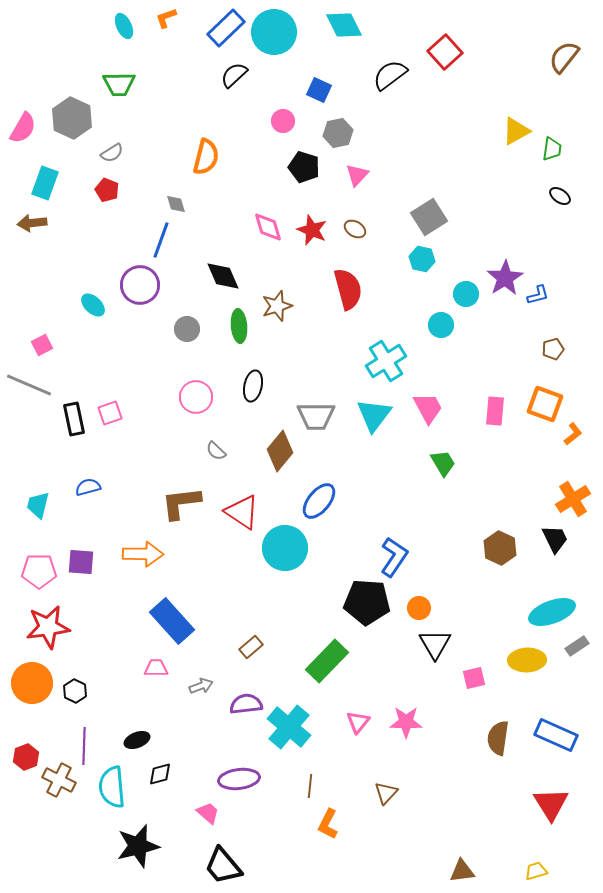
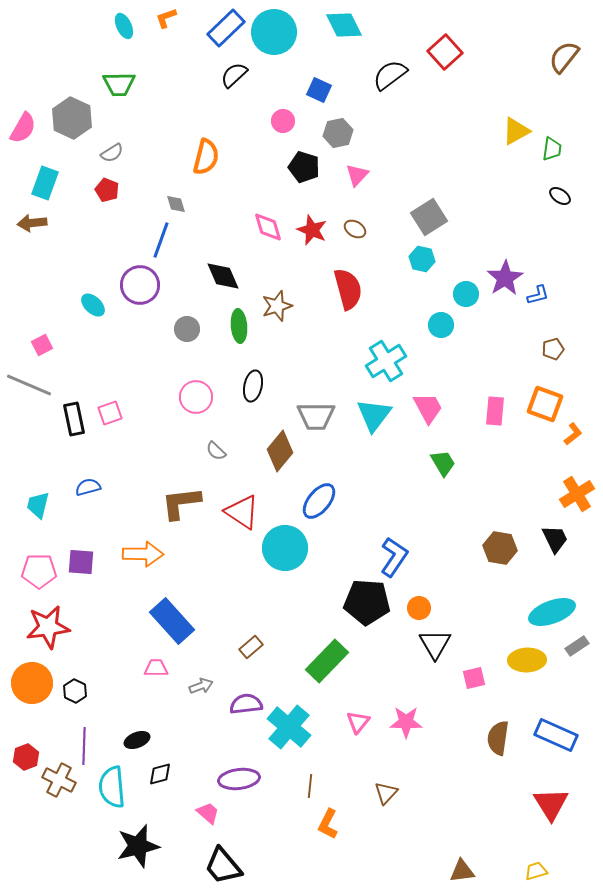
orange cross at (573, 499): moved 4 px right, 5 px up
brown hexagon at (500, 548): rotated 16 degrees counterclockwise
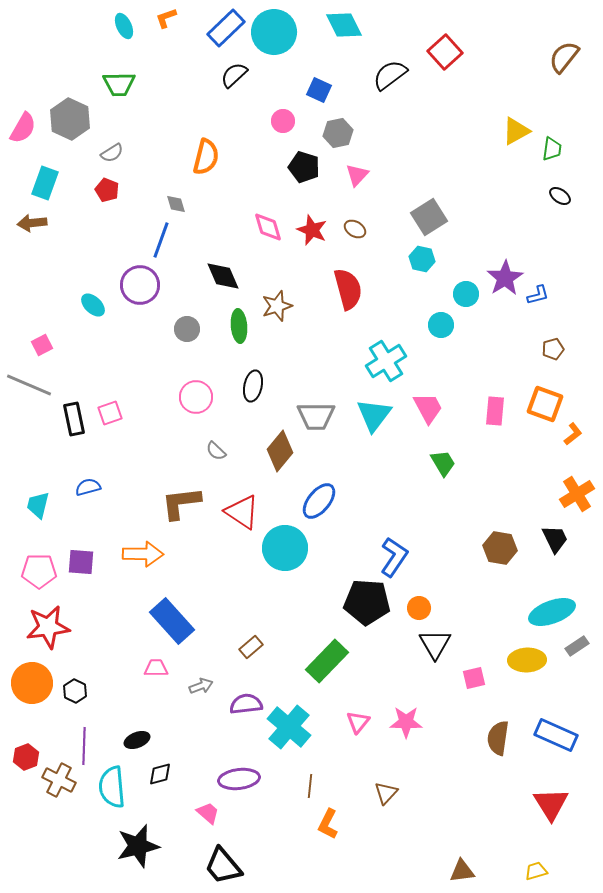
gray hexagon at (72, 118): moved 2 px left, 1 px down
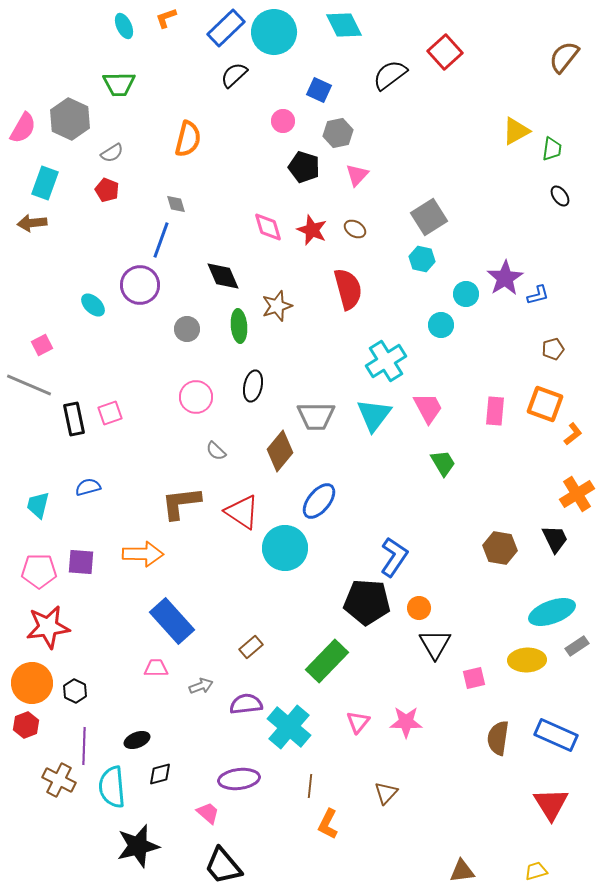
orange semicircle at (206, 157): moved 18 px left, 18 px up
black ellipse at (560, 196): rotated 20 degrees clockwise
red hexagon at (26, 757): moved 32 px up
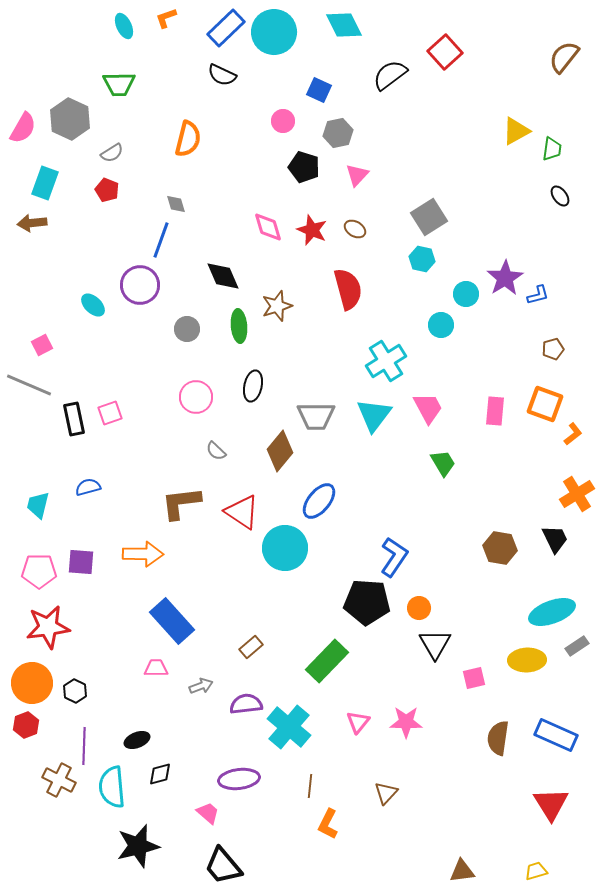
black semicircle at (234, 75): moved 12 px left; rotated 112 degrees counterclockwise
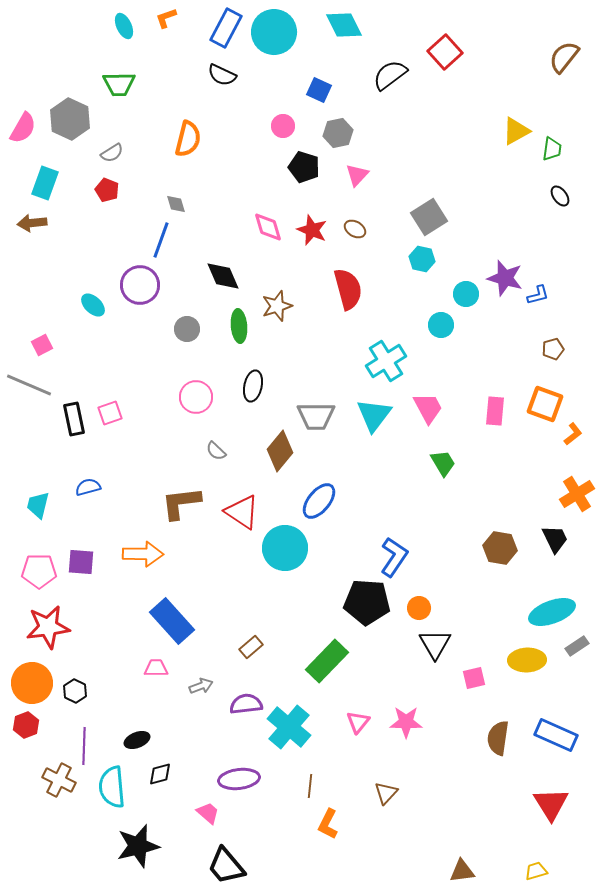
blue rectangle at (226, 28): rotated 18 degrees counterclockwise
pink circle at (283, 121): moved 5 px down
purple star at (505, 278): rotated 24 degrees counterclockwise
black trapezoid at (223, 866): moved 3 px right
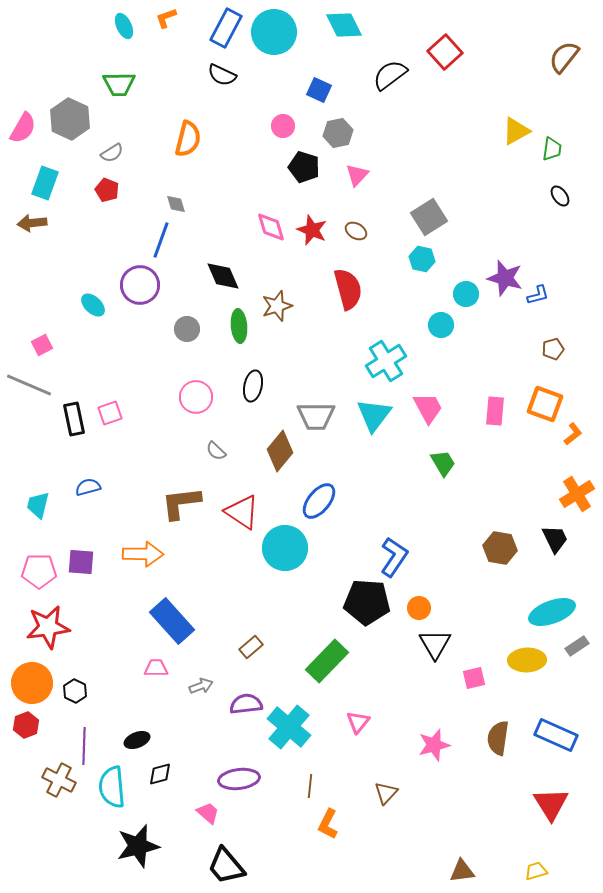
pink diamond at (268, 227): moved 3 px right
brown ellipse at (355, 229): moved 1 px right, 2 px down
pink star at (406, 722): moved 28 px right, 23 px down; rotated 16 degrees counterclockwise
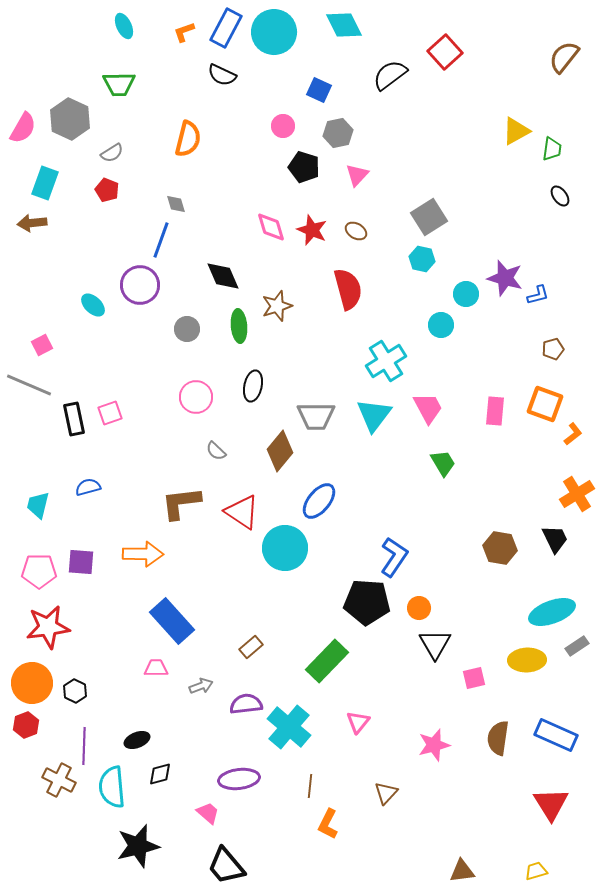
orange L-shape at (166, 18): moved 18 px right, 14 px down
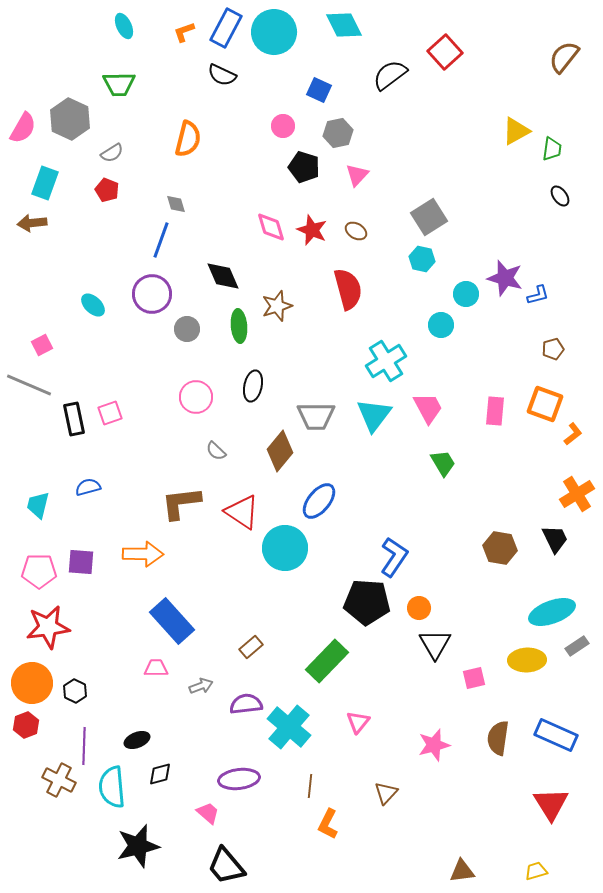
purple circle at (140, 285): moved 12 px right, 9 px down
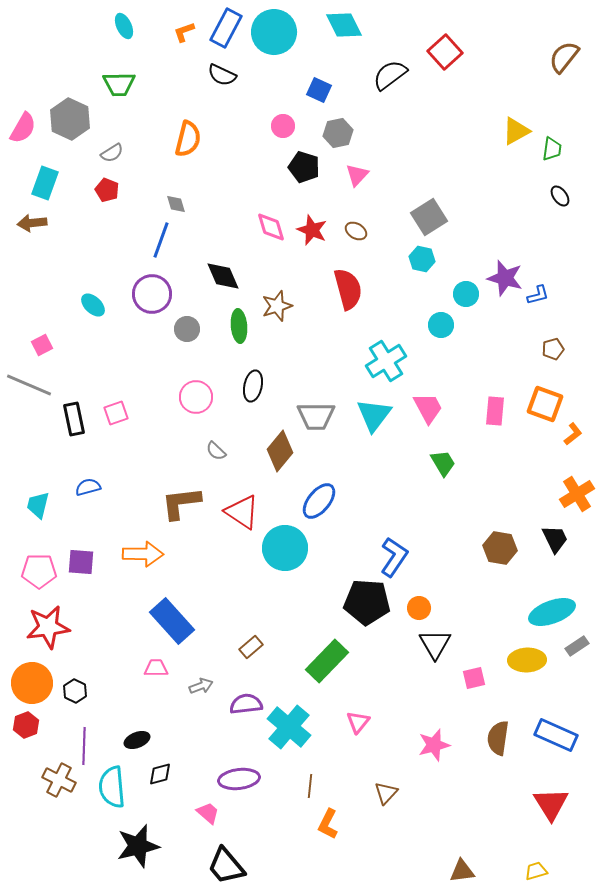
pink square at (110, 413): moved 6 px right
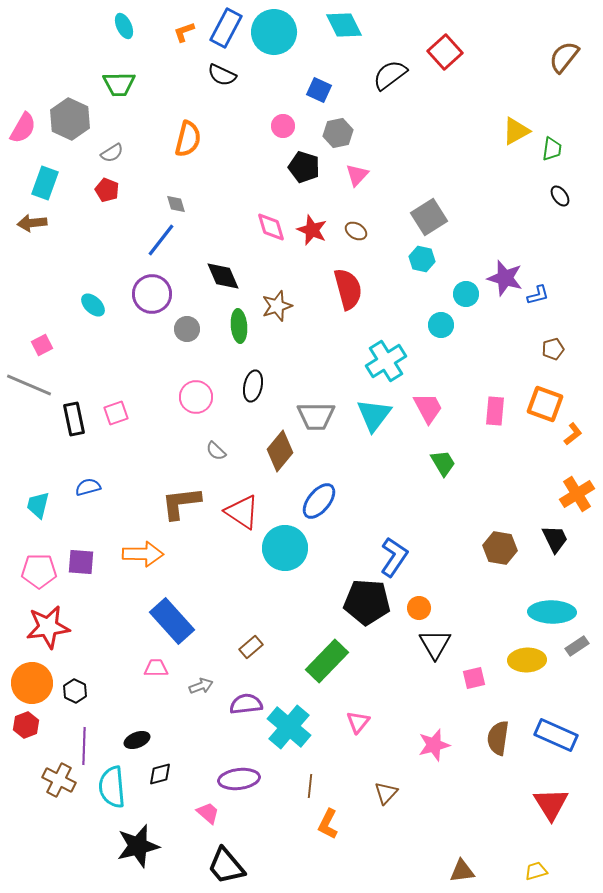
blue line at (161, 240): rotated 18 degrees clockwise
cyan ellipse at (552, 612): rotated 21 degrees clockwise
